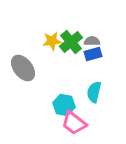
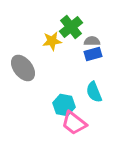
green cross: moved 15 px up
cyan semicircle: rotated 35 degrees counterclockwise
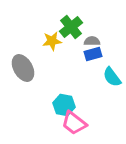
gray ellipse: rotated 8 degrees clockwise
cyan semicircle: moved 18 px right, 15 px up; rotated 15 degrees counterclockwise
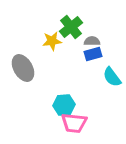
cyan hexagon: rotated 15 degrees counterclockwise
pink trapezoid: rotated 32 degrees counterclockwise
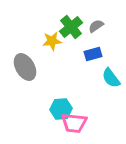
gray semicircle: moved 4 px right, 15 px up; rotated 35 degrees counterclockwise
gray ellipse: moved 2 px right, 1 px up
cyan semicircle: moved 1 px left, 1 px down
cyan hexagon: moved 3 px left, 4 px down
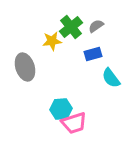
gray ellipse: rotated 12 degrees clockwise
pink trapezoid: rotated 24 degrees counterclockwise
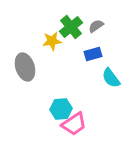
pink trapezoid: moved 1 px down; rotated 16 degrees counterclockwise
